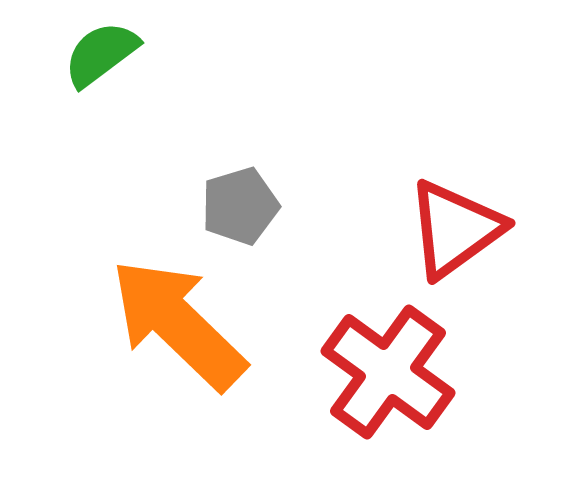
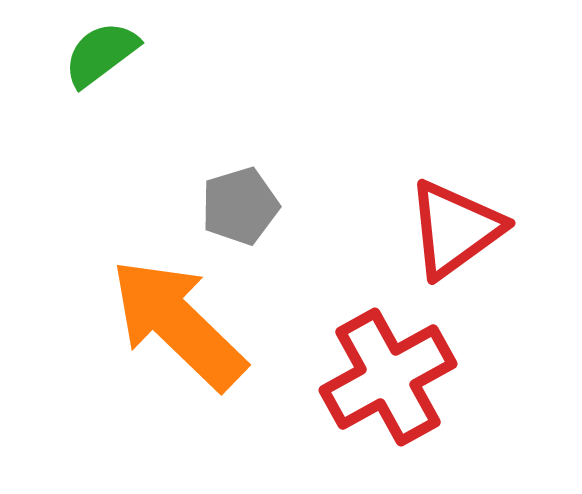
red cross: moved 5 px down; rotated 25 degrees clockwise
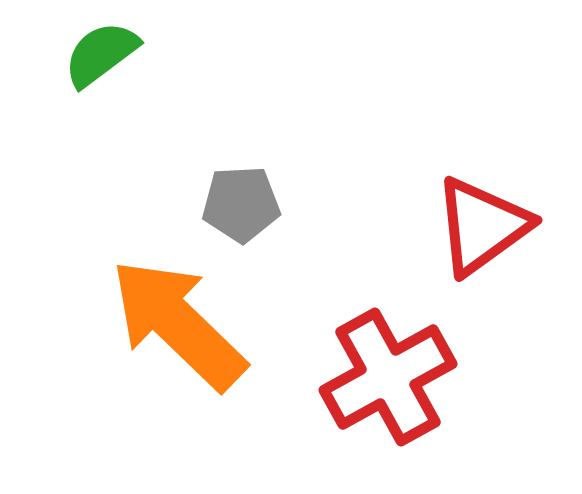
gray pentagon: moved 1 px right, 2 px up; rotated 14 degrees clockwise
red triangle: moved 27 px right, 3 px up
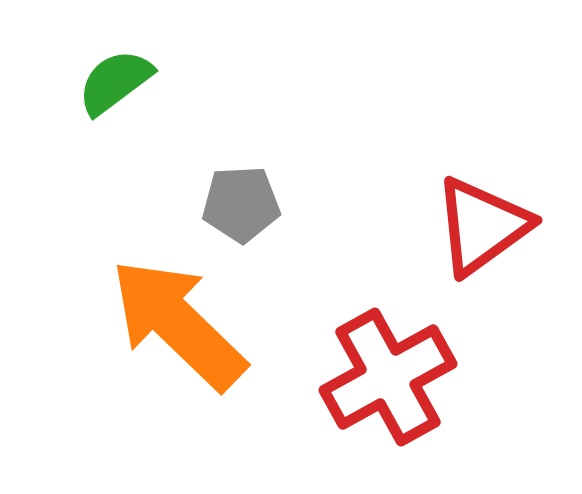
green semicircle: moved 14 px right, 28 px down
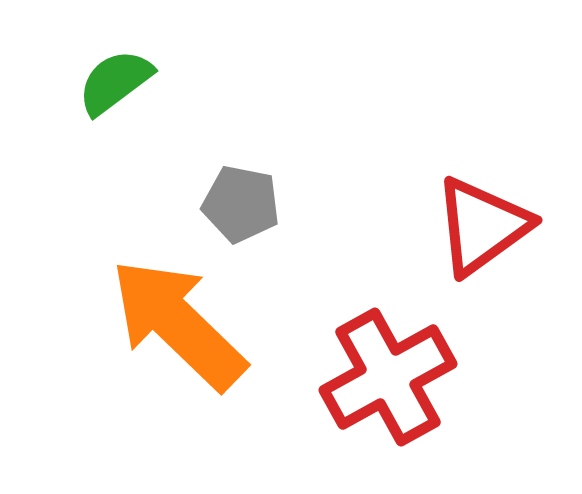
gray pentagon: rotated 14 degrees clockwise
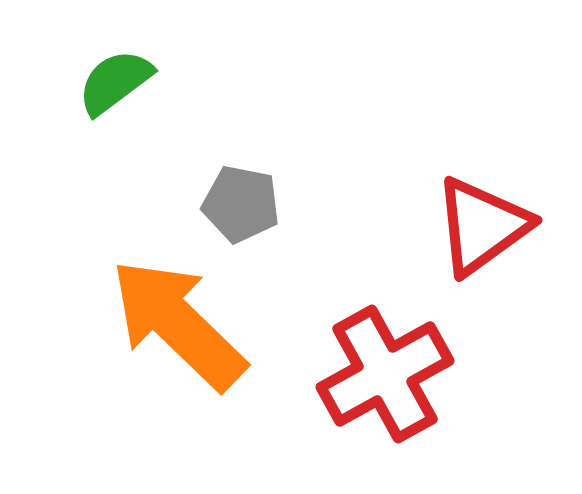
red cross: moved 3 px left, 3 px up
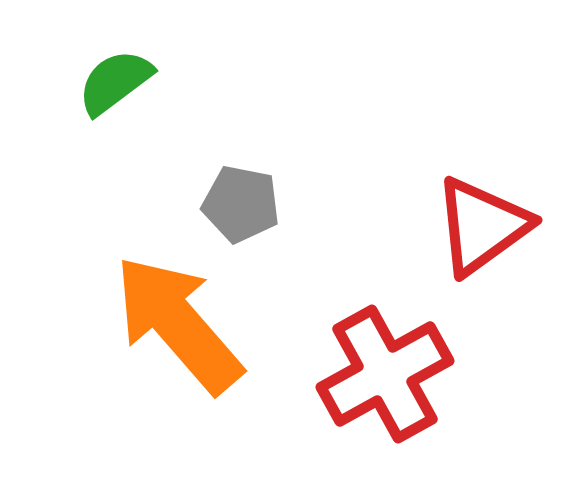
orange arrow: rotated 5 degrees clockwise
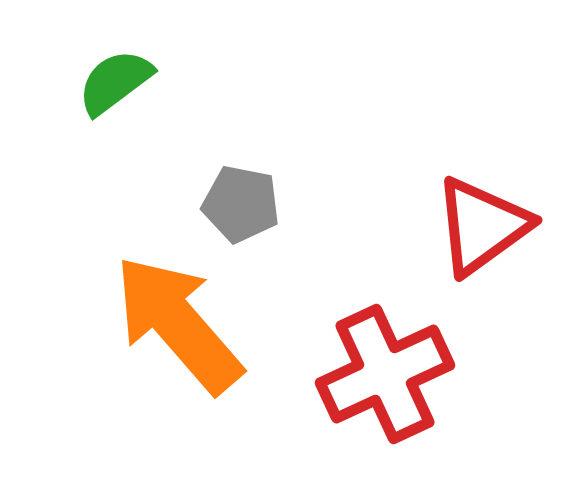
red cross: rotated 4 degrees clockwise
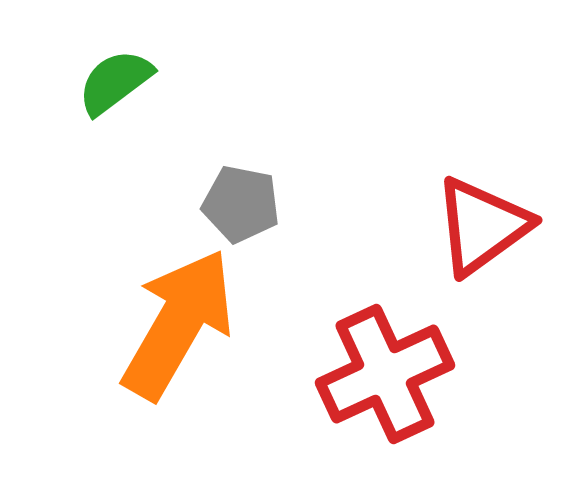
orange arrow: rotated 71 degrees clockwise
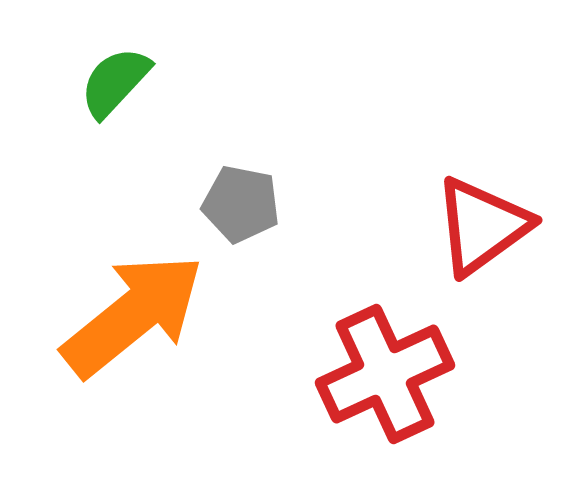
green semicircle: rotated 10 degrees counterclockwise
orange arrow: moved 45 px left, 9 px up; rotated 21 degrees clockwise
